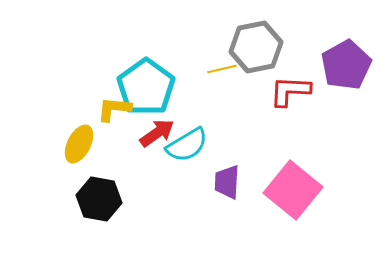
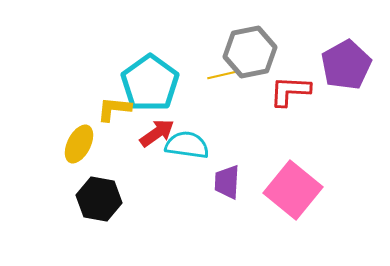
gray hexagon: moved 6 px left, 5 px down
yellow line: moved 6 px down
cyan pentagon: moved 4 px right, 4 px up
cyan semicircle: rotated 141 degrees counterclockwise
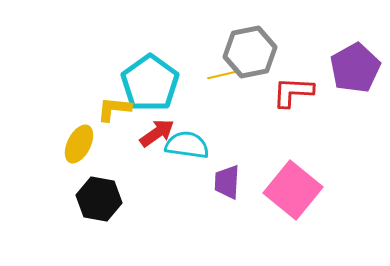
purple pentagon: moved 9 px right, 3 px down
red L-shape: moved 3 px right, 1 px down
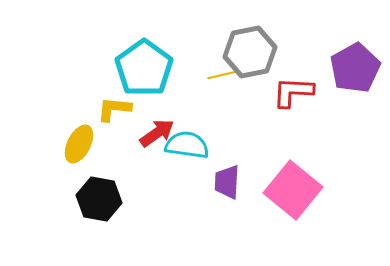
cyan pentagon: moved 6 px left, 15 px up
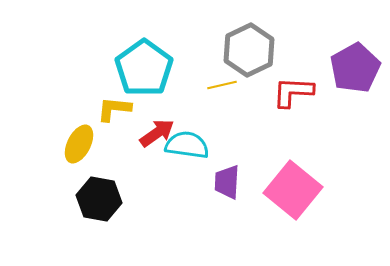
gray hexagon: moved 1 px left, 2 px up; rotated 15 degrees counterclockwise
yellow line: moved 10 px down
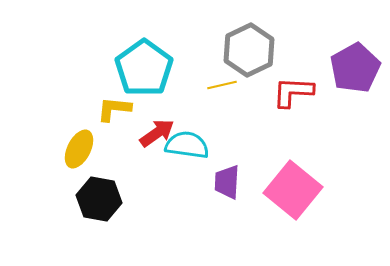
yellow ellipse: moved 5 px down
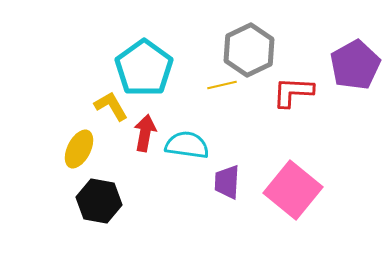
purple pentagon: moved 3 px up
yellow L-shape: moved 3 px left, 3 px up; rotated 54 degrees clockwise
red arrow: moved 12 px left; rotated 45 degrees counterclockwise
black hexagon: moved 2 px down
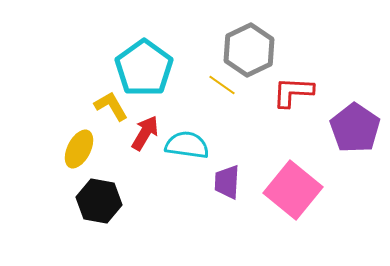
purple pentagon: moved 63 px down; rotated 9 degrees counterclockwise
yellow line: rotated 48 degrees clockwise
red arrow: rotated 21 degrees clockwise
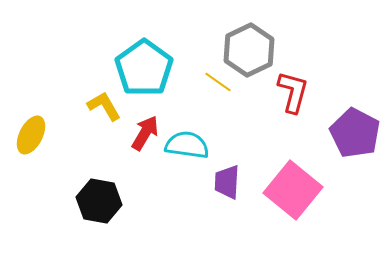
yellow line: moved 4 px left, 3 px up
red L-shape: rotated 102 degrees clockwise
yellow L-shape: moved 7 px left
purple pentagon: moved 5 px down; rotated 6 degrees counterclockwise
yellow ellipse: moved 48 px left, 14 px up
